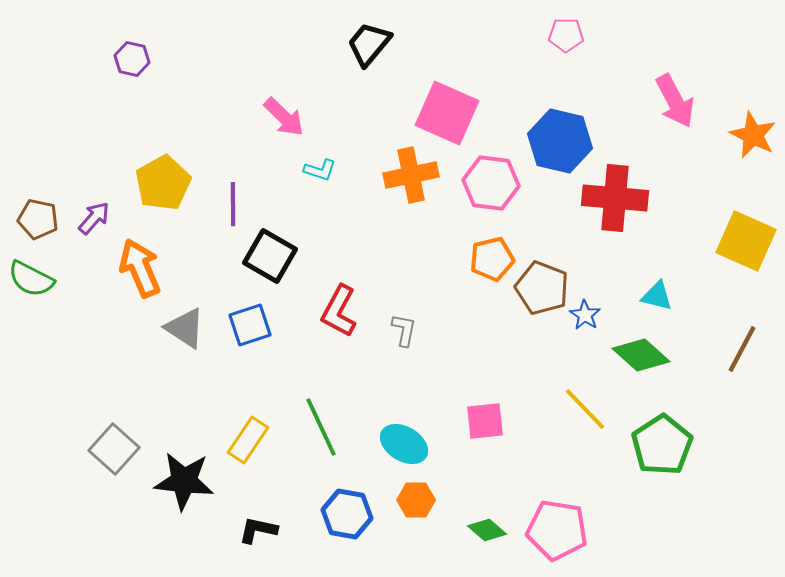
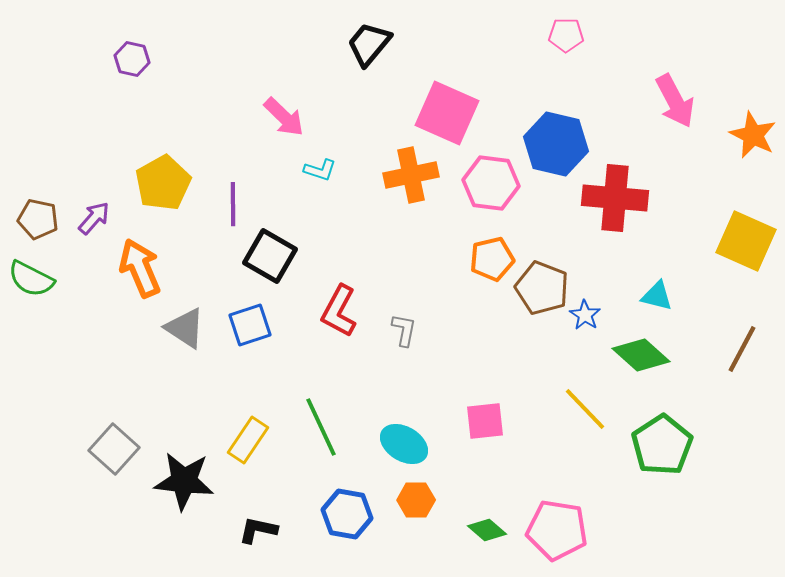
blue hexagon at (560, 141): moved 4 px left, 3 px down
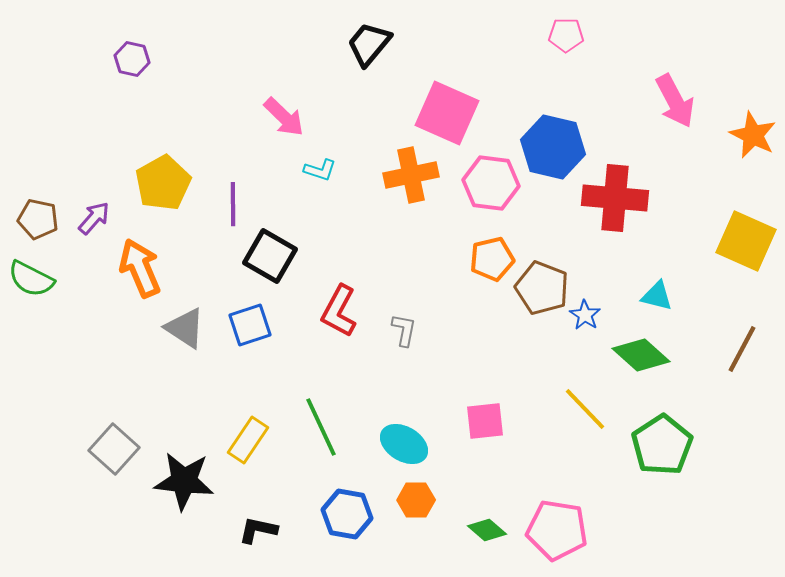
blue hexagon at (556, 144): moved 3 px left, 3 px down
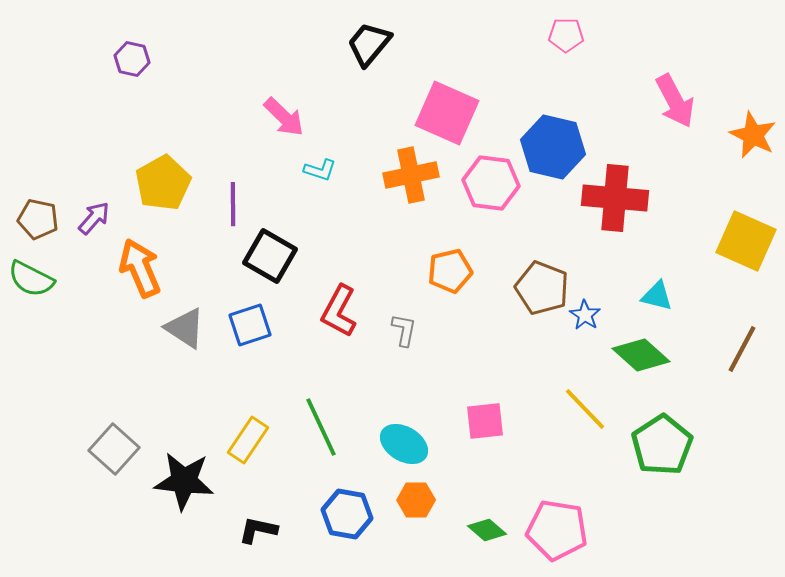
orange pentagon at (492, 259): moved 42 px left, 12 px down
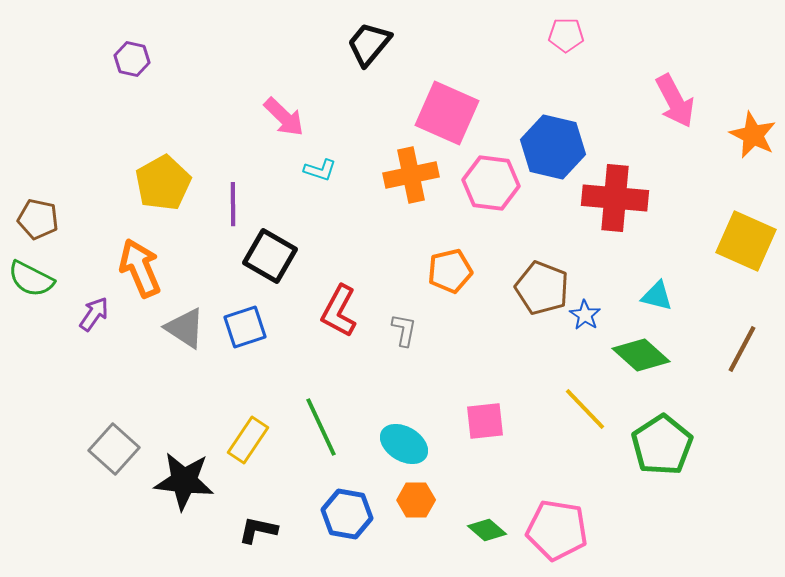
purple arrow at (94, 218): moved 96 px down; rotated 6 degrees counterclockwise
blue square at (250, 325): moved 5 px left, 2 px down
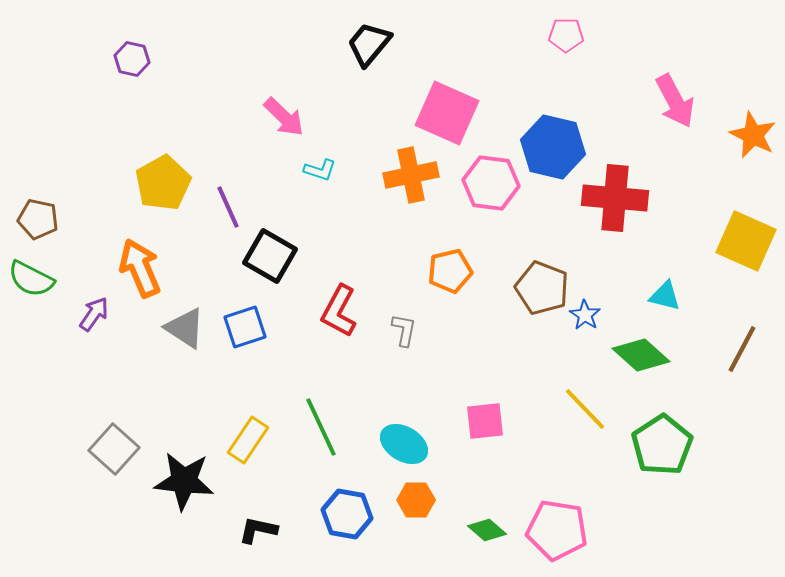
purple line at (233, 204): moved 5 px left, 3 px down; rotated 24 degrees counterclockwise
cyan triangle at (657, 296): moved 8 px right
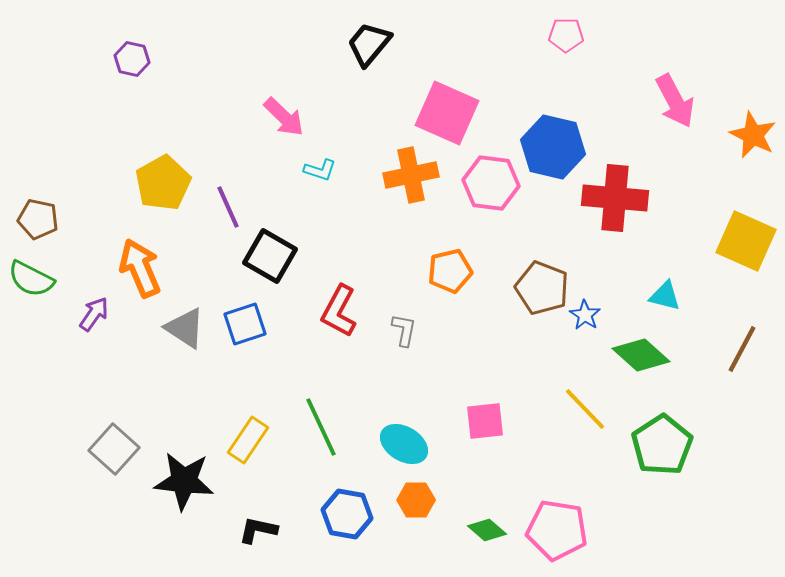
blue square at (245, 327): moved 3 px up
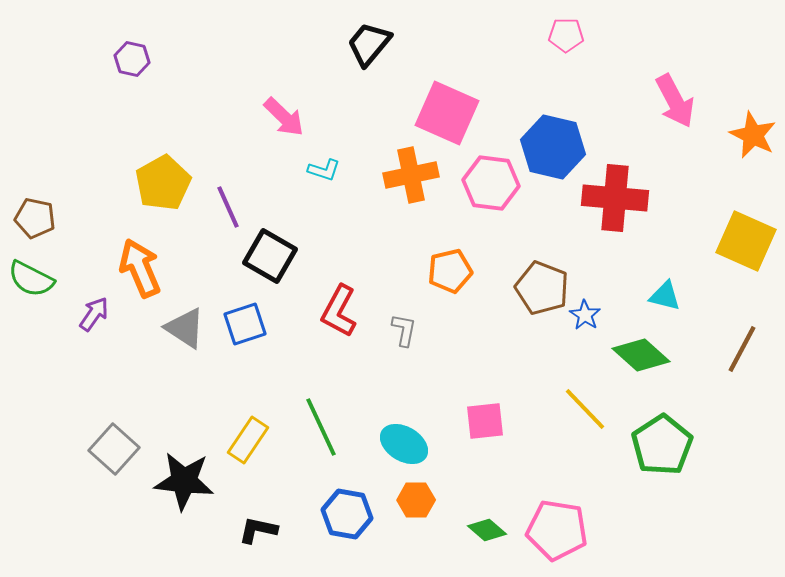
cyan L-shape at (320, 170): moved 4 px right
brown pentagon at (38, 219): moved 3 px left, 1 px up
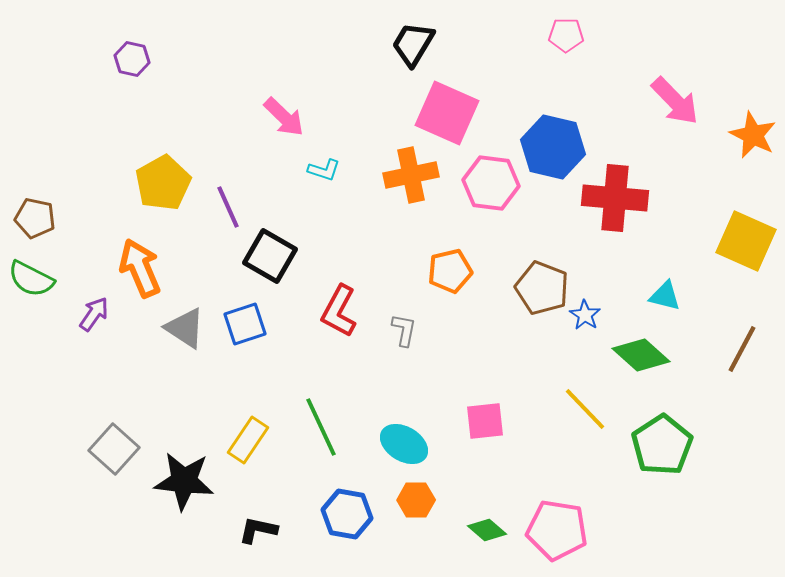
black trapezoid at (369, 44): moved 44 px right; rotated 9 degrees counterclockwise
pink arrow at (675, 101): rotated 16 degrees counterclockwise
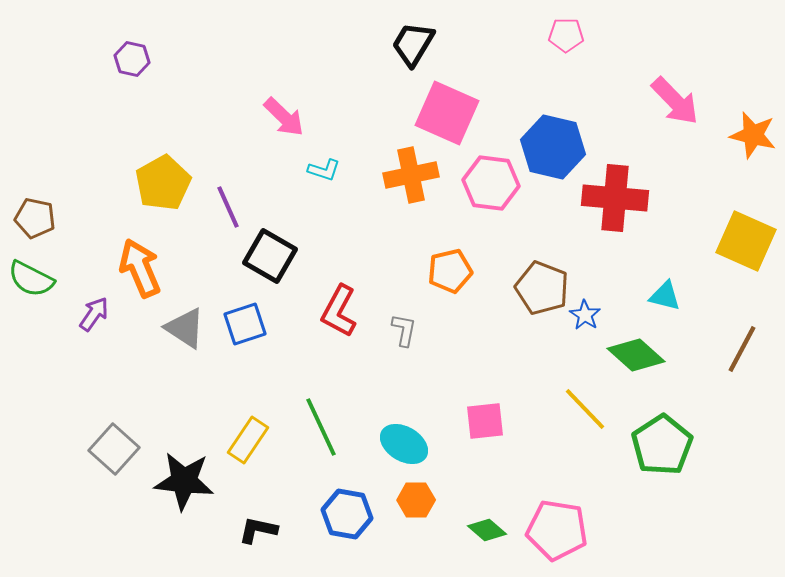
orange star at (753, 135): rotated 12 degrees counterclockwise
green diamond at (641, 355): moved 5 px left
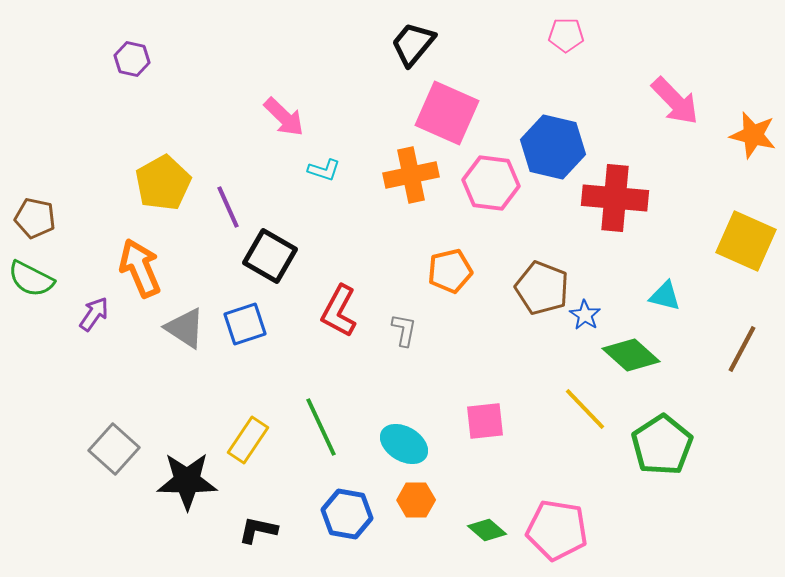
black trapezoid at (413, 44): rotated 9 degrees clockwise
green diamond at (636, 355): moved 5 px left
black star at (184, 481): moved 3 px right; rotated 6 degrees counterclockwise
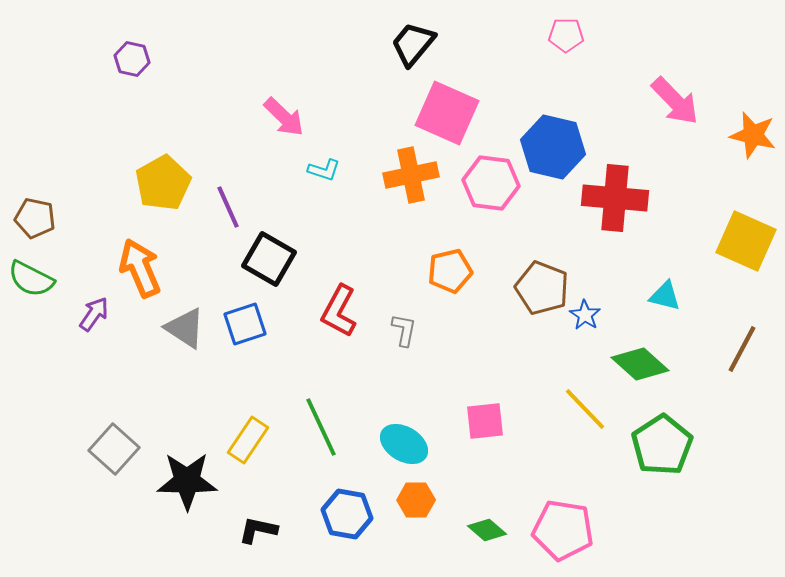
black square at (270, 256): moved 1 px left, 3 px down
green diamond at (631, 355): moved 9 px right, 9 px down
pink pentagon at (557, 530): moved 6 px right
